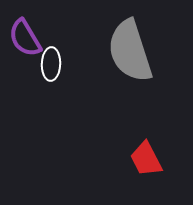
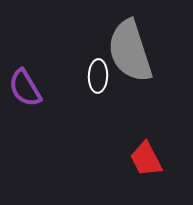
purple semicircle: moved 50 px down
white ellipse: moved 47 px right, 12 px down
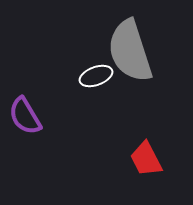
white ellipse: moved 2 px left; rotated 68 degrees clockwise
purple semicircle: moved 28 px down
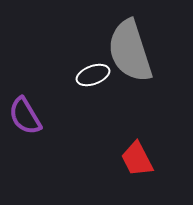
white ellipse: moved 3 px left, 1 px up
red trapezoid: moved 9 px left
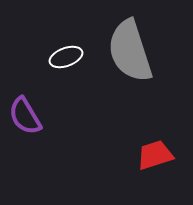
white ellipse: moved 27 px left, 18 px up
red trapezoid: moved 18 px right, 4 px up; rotated 99 degrees clockwise
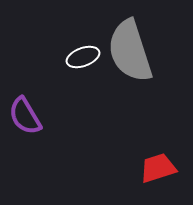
white ellipse: moved 17 px right
red trapezoid: moved 3 px right, 13 px down
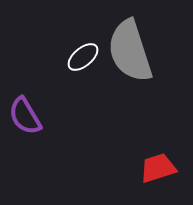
white ellipse: rotated 20 degrees counterclockwise
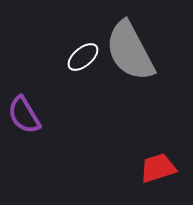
gray semicircle: rotated 10 degrees counterclockwise
purple semicircle: moved 1 px left, 1 px up
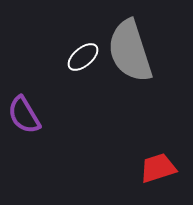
gray semicircle: rotated 10 degrees clockwise
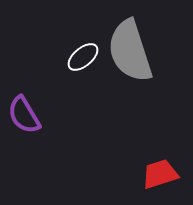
red trapezoid: moved 2 px right, 6 px down
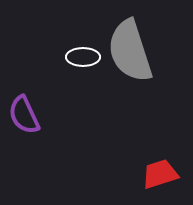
white ellipse: rotated 40 degrees clockwise
purple semicircle: rotated 6 degrees clockwise
